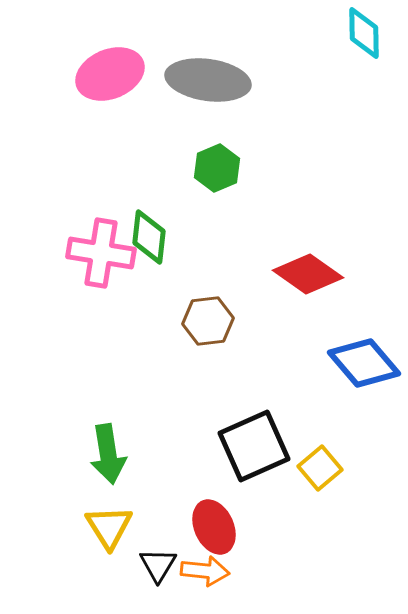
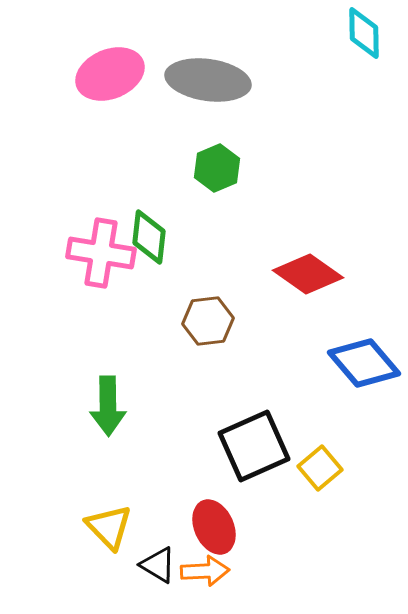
green arrow: moved 48 px up; rotated 8 degrees clockwise
yellow triangle: rotated 12 degrees counterclockwise
black triangle: rotated 30 degrees counterclockwise
orange arrow: rotated 9 degrees counterclockwise
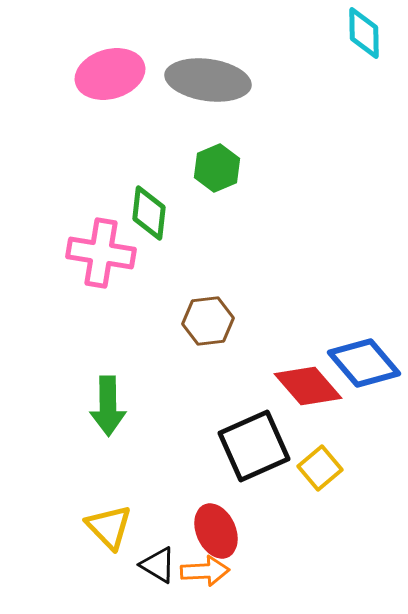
pink ellipse: rotated 6 degrees clockwise
green diamond: moved 24 px up
red diamond: moved 112 px down; rotated 14 degrees clockwise
red ellipse: moved 2 px right, 4 px down
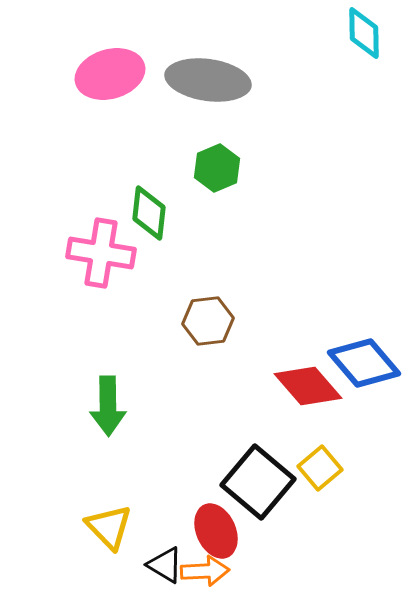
black square: moved 4 px right, 36 px down; rotated 26 degrees counterclockwise
black triangle: moved 7 px right
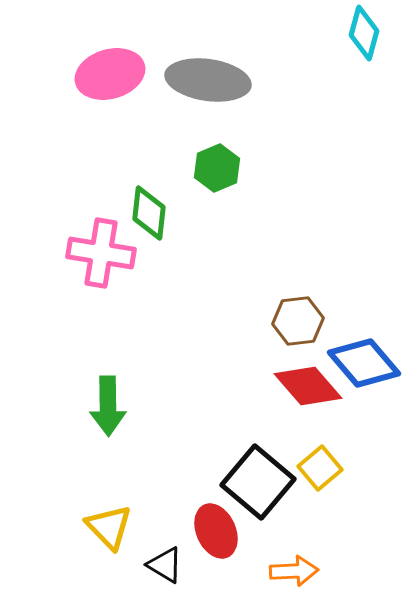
cyan diamond: rotated 16 degrees clockwise
brown hexagon: moved 90 px right
orange arrow: moved 89 px right
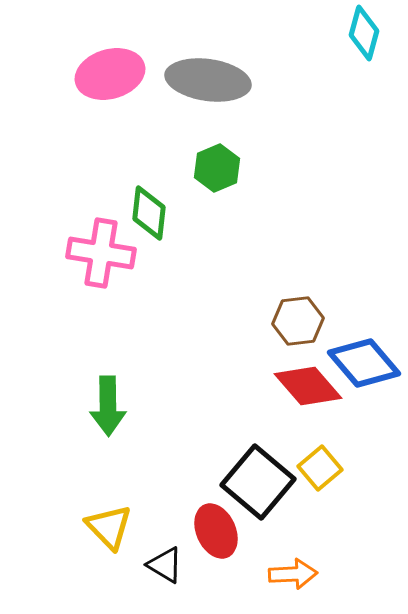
orange arrow: moved 1 px left, 3 px down
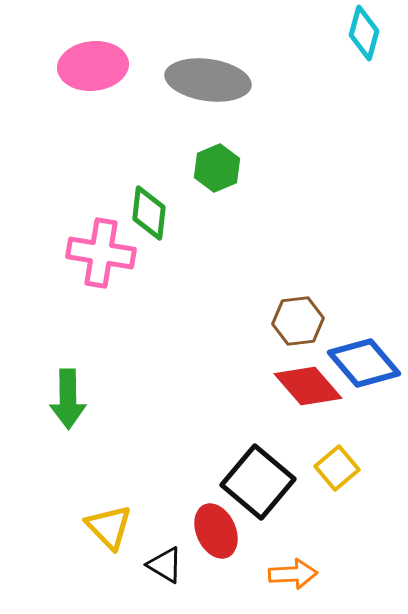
pink ellipse: moved 17 px left, 8 px up; rotated 10 degrees clockwise
green arrow: moved 40 px left, 7 px up
yellow square: moved 17 px right
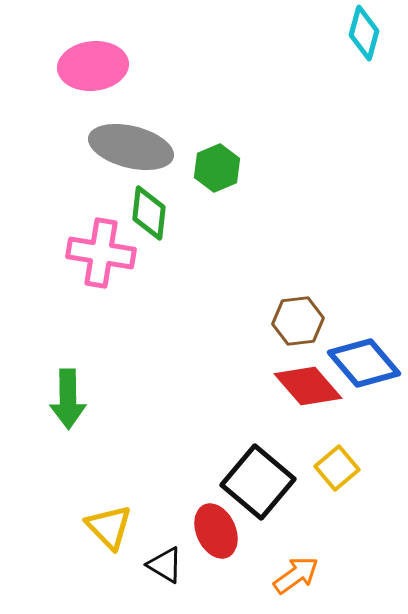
gray ellipse: moved 77 px left, 67 px down; rotated 6 degrees clockwise
orange arrow: moved 3 px right, 1 px down; rotated 33 degrees counterclockwise
